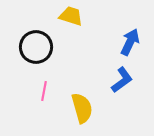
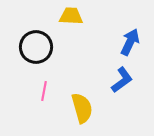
yellow trapezoid: rotated 15 degrees counterclockwise
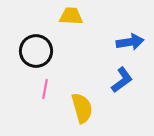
blue arrow: rotated 56 degrees clockwise
black circle: moved 4 px down
pink line: moved 1 px right, 2 px up
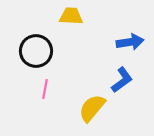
yellow semicircle: moved 10 px right; rotated 124 degrees counterclockwise
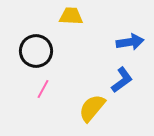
pink line: moved 2 px left; rotated 18 degrees clockwise
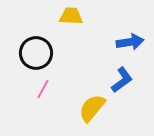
black circle: moved 2 px down
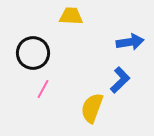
black circle: moved 3 px left
blue L-shape: moved 2 px left; rotated 8 degrees counterclockwise
yellow semicircle: rotated 20 degrees counterclockwise
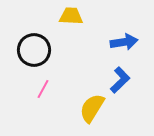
blue arrow: moved 6 px left
black circle: moved 1 px right, 3 px up
yellow semicircle: rotated 12 degrees clockwise
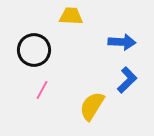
blue arrow: moved 2 px left; rotated 12 degrees clockwise
blue L-shape: moved 7 px right
pink line: moved 1 px left, 1 px down
yellow semicircle: moved 2 px up
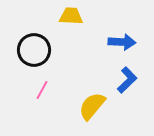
yellow semicircle: rotated 8 degrees clockwise
